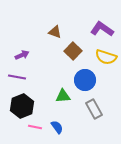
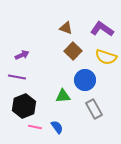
brown triangle: moved 11 px right, 4 px up
black hexagon: moved 2 px right
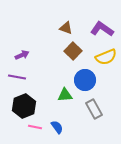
yellow semicircle: rotated 40 degrees counterclockwise
green triangle: moved 2 px right, 1 px up
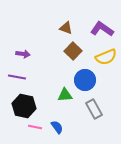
purple arrow: moved 1 px right, 1 px up; rotated 32 degrees clockwise
black hexagon: rotated 25 degrees counterclockwise
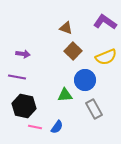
purple L-shape: moved 3 px right, 7 px up
blue semicircle: rotated 72 degrees clockwise
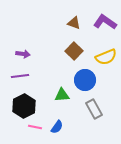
brown triangle: moved 8 px right, 5 px up
brown square: moved 1 px right
purple line: moved 3 px right, 1 px up; rotated 18 degrees counterclockwise
green triangle: moved 3 px left
black hexagon: rotated 20 degrees clockwise
